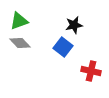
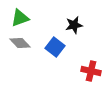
green triangle: moved 1 px right, 3 px up
blue square: moved 8 px left
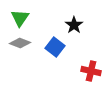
green triangle: rotated 36 degrees counterclockwise
black star: rotated 24 degrees counterclockwise
gray diamond: rotated 25 degrees counterclockwise
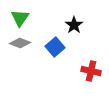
blue square: rotated 12 degrees clockwise
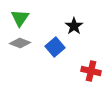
black star: moved 1 px down
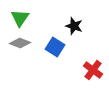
black star: rotated 18 degrees counterclockwise
blue square: rotated 18 degrees counterclockwise
red cross: moved 2 px right, 1 px up; rotated 24 degrees clockwise
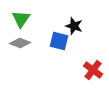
green triangle: moved 1 px right, 1 px down
blue square: moved 4 px right, 6 px up; rotated 18 degrees counterclockwise
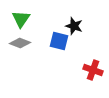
red cross: rotated 18 degrees counterclockwise
